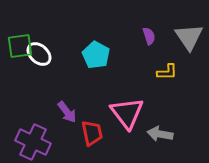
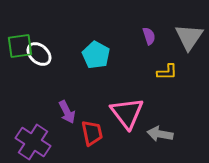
gray triangle: rotated 8 degrees clockwise
purple arrow: rotated 10 degrees clockwise
purple cross: rotated 8 degrees clockwise
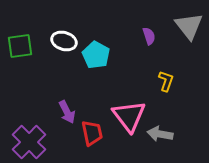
gray triangle: moved 11 px up; rotated 12 degrees counterclockwise
white ellipse: moved 25 px right, 13 px up; rotated 25 degrees counterclockwise
yellow L-shape: moved 1 px left, 9 px down; rotated 70 degrees counterclockwise
pink triangle: moved 2 px right, 3 px down
purple cross: moved 4 px left; rotated 12 degrees clockwise
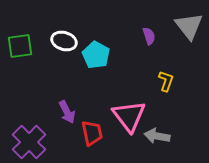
gray arrow: moved 3 px left, 2 px down
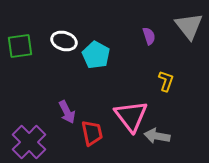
pink triangle: moved 2 px right
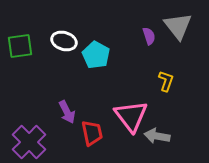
gray triangle: moved 11 px left
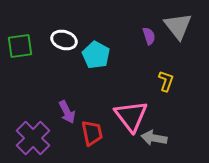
white ellipse: moved 1 px up
gray arrow: moved 3 px left, 2 px down
purple cross: moved 4 px right, 4 px up
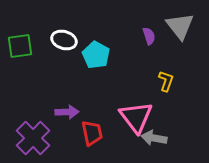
gray triangle: moved 2 px right
purple arrow: rotated 65 degrees counterclockwise
pink triangle: moved 5 px right, 1 px down
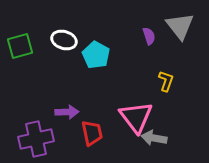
green square: rotated 8 degrees counterclockwise
purple cross: moved 3 px right, 1 px down; rotated 32 degrees clockwise
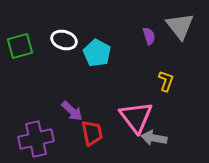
cyan pentagon: moved 1 px right, 2 px up
purple arrow: moved 5 px right, 1 px up; rotated 45 degrees clockwise
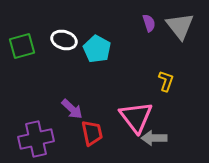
purple semicircle: moved 13 px up
green square: moved 2 px right
cyan pentagon: moved 4 px up
purple arrow: moved 2 px up
gray arrow: rotated 10 degrees counterclockwise
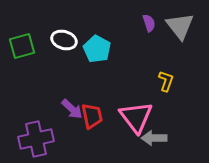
red trapezoid: moved 17 px up
